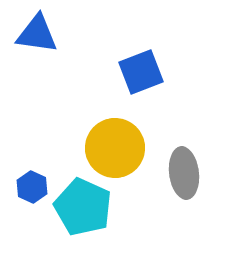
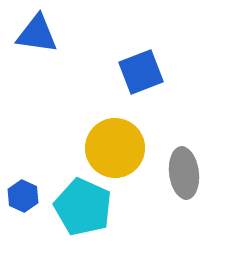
blue hexagon: moved 9 px left, 9 px down
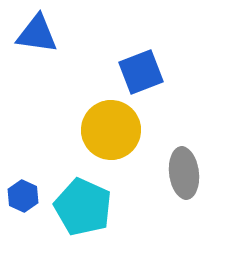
yellow circle: moved 4 px left, 18 px up
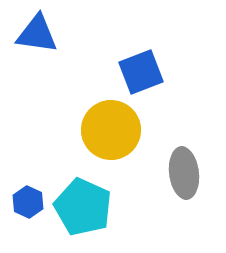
blue hexagon: moved 5 px right, 6 px down
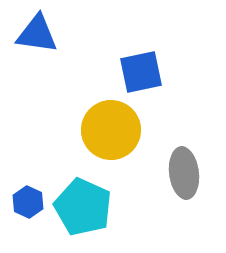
blue square: rotated 9 degrees clockwise
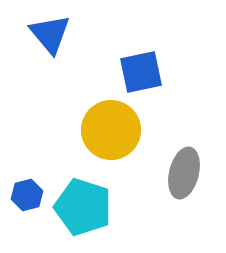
blue triangle: moved 13 px right; rotated 42 degrees clockwise
gray ellipse: rotated 21 degrees clockwise
blue hexagon: moved 1 px left, 7 px up; rotated 20 degrees clockwise
cyan pentagon: rotated 6 degrees counterclockwise
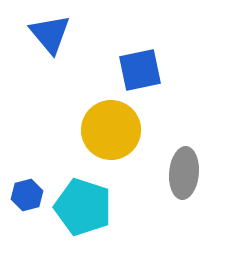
blue square: moved 1 px left, 2 px up
gray ellipse: rotated 9 degrees counterclockwise
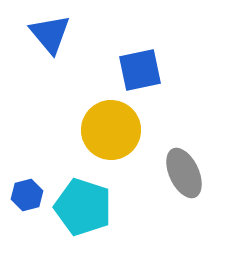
gray ellipse: rotated 30 degrees counterclockwise
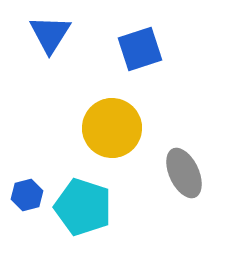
blue triangle: rotated 12 degrees clockwise
blue square: moved 21 px up; rotated 6 degrees counterclockwise
yellow circle: moved 1 px right, 2 px up
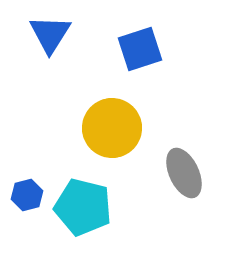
cyan pentagon: rotated 4 degrees counterclockwise
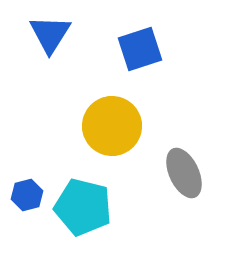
yellow circle: moved 2 px up
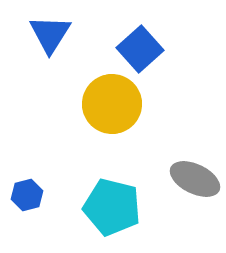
blue square: rotated 24 degrees counterclockwise
yellow circle: moved 22 px up
gray ellipse: moved 11 px right, 6 px down; rotated 39 degrees counterclockwise
cyan pentagon: moved 29 px right
